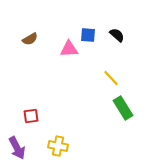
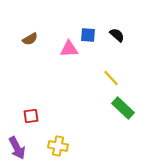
green rectangle: rotated 15 degrees counterclockwise
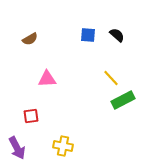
pink triangle: moved 22 px left, 30 px down
green rectangle: moved 8 px up; rotated 70 degrees counterclockwise
yellow cross: moved 5 px right
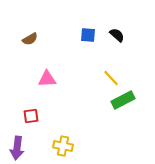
purple arrow: rotated 35 degrees clockwise
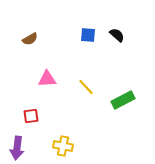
yellow line: moved 25 px left, 9 px down
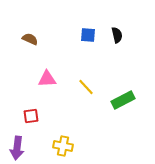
black semicircle: rotated 35 degrees clockwise
brown semicircle: rotated 126 degrees counterclockwise
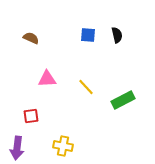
brown semicircle: moved 1 px right, 1 px up
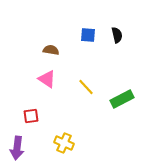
brown semicircle: moved 20 px right, 12 px down; rotated 14 degrees counterclockwise
pink triangle: rotated 36 degrees clockwise
green rectangle: moved 1 px left, 1 px up
yellow cross: moved 1 px right, 3 px up; rotated 12 degrees clockwise
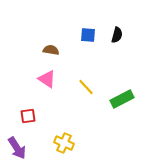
black semicircle: rotated 28 degrees clockwise
red square: moved 3 px left
purple arrow: rotated 40 degrees counterclockwise
